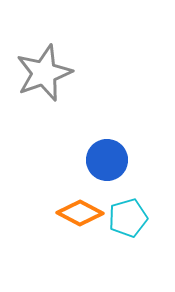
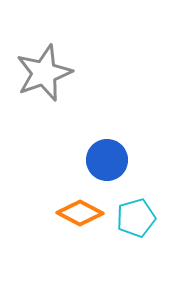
cyan pentagon: moved 8 px right
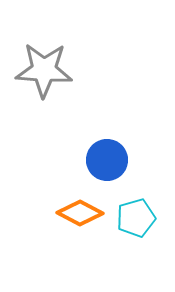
gray star: moved 3 px up; rotated 24 degrees clockwise
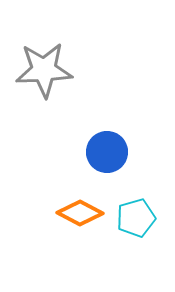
gray star: rotated 6 degrees counterclockwise
blue circle: moved 8 px up
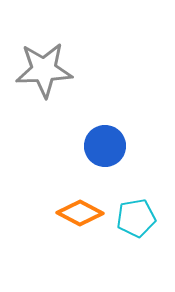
blue circle: moved 2 px left, 6 px up
cyan pentagon: rotated 6 degrees clockwise
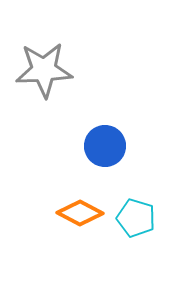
cyan pentagon: rotated 27 degrees clockwise
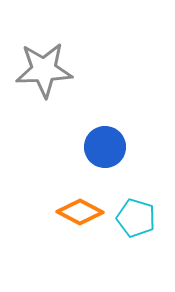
blue circle: moved 1 px down
orange diamond: moved 1 px up
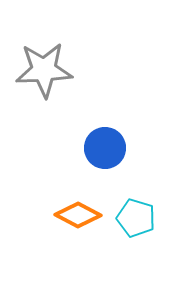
blue circle: moved 1 px down
orange diamond: moved 2 px left, 3 px down
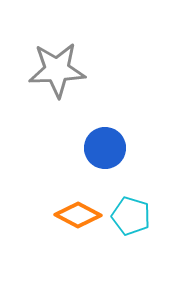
gray star: moved 13 px right
cyan pentagon: moved 5 px left, 2 px up
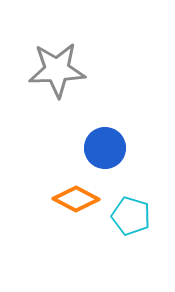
orange diamond: moved 2 px left, 16 px up
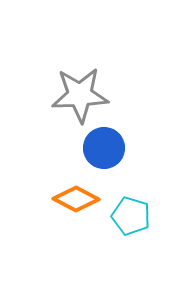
gray star: moved 23 px right, 25 px down
blue circle: moved 1 px left
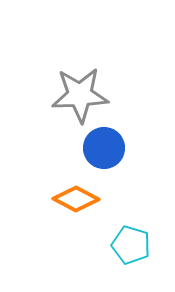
cyan pentagon: moved 29 px down
